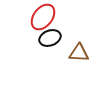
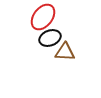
brown triangle: moved 14 px left, 1 px up
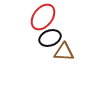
brown triangle: moved 1 px left
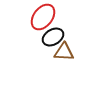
black ellipse: moved 3 px right, 1 px up; rotated 10 degrees counterclockwise
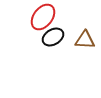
brown triangle: moved 21 px right, 12 px up
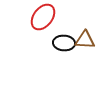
black ellipse: moved 11 px right, 6 px down; rotated 35 degrees clockwise
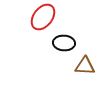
brown triangle: moved 26 px down
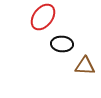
black ellipse: moved 2 px left, 1 px down
